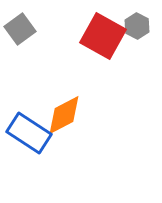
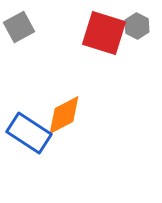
gray square: moved 1 px left, 2 px up; rotated 8 degrees clockwise
red square: moved 1 px right, 3 px up; rotated 12 degrees counterclockwise
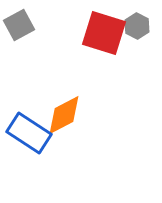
gray square: moved 2 px up
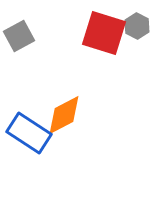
gray square: moved 11 px down
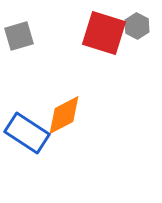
gray square: rotated 12 degrees clockwise
blue rectangle: moved 2 px left
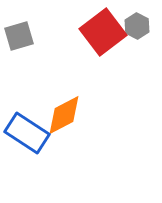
red square: moved 1 px left, 1 px up; rotated 36 degrees clockwise
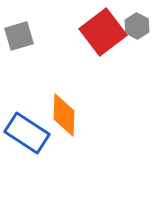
orange diamond: rotated 60 degrees counterclockwise
